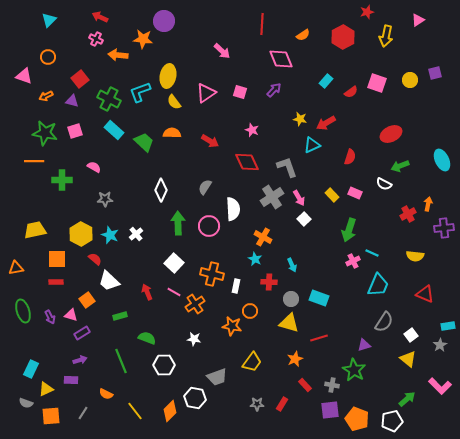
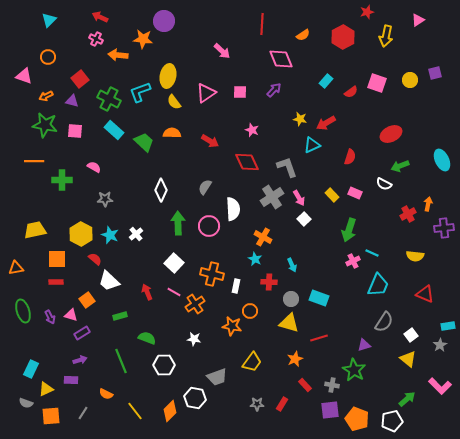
pink square at (240, 92): rotated 16 degrees counterclockwise
pink square at (75, 131): rotated 21 degrees clockwise
green star at (45, 133): moved 8 px up
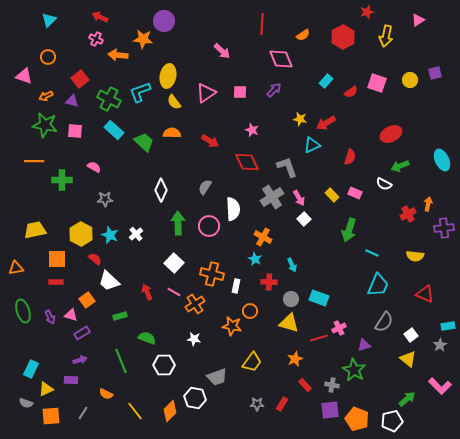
pink cross at (353, 261): moved 14 px left, 67 px down
